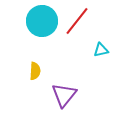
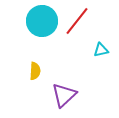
purple triangle: rotated 8 degrees clockwise
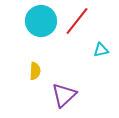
cyan circle: moved 1 px left
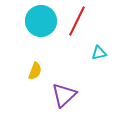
red line: rotated 12 degrees counterclockwise
cyan triangle: moved 2 px left, 3 px down
yellow semicircle: rotated 18 degrees clockwise
